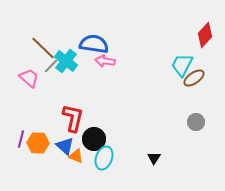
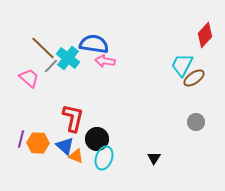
cyan cross: moved 2 px right, 3 px up
black circle: moved 3 px right
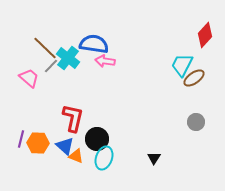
brown line: moved 2 px right
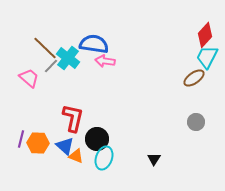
cyan trapezoid: moved 25 px right, 8 px up
black triangle: moved 1 px down
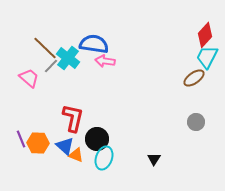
purple line: rotated 36 degrees counterclockwise
orange triangle: moved 1 px up
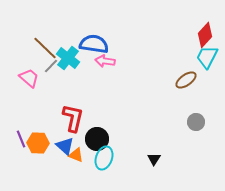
brown ellipse: moved 8 px left, 2 px down
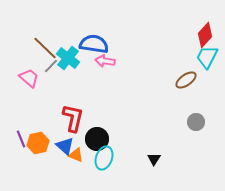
orange hexagon: rotated 15 degrees counterclockwise
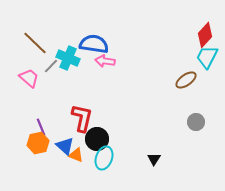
brown line: moved 10 px left, 5 px up
cyan cross: rotated 15 degrees counterclockwise
red L-shape: moved 9 px right
purple line: moved 20 px right, 12 px up
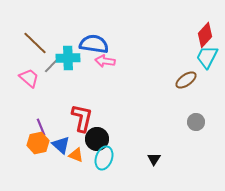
cyan cross: rotated 25 degrees counterclockwise
blue triangle: moved 4 px left, 1 px up
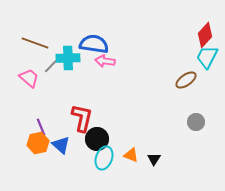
brown line: rotated 24 degrees counterclockwise
orange triangle: moved 55 px right
